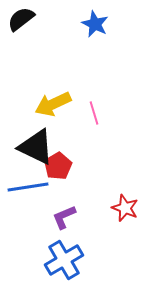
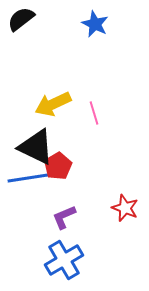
blue line: moved 9 px up
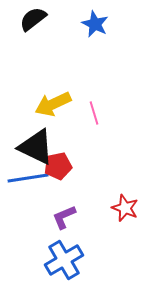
black semicircle: moved 12 px right
red pentagon: rotated 20 degrees clockwise
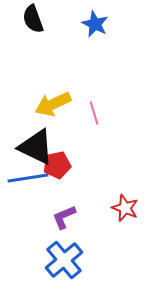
black semicircle: rotated 72 degrees counterclockwise
red pentagon: moved 1 px left, 1 px up
blue cross: rotated 9 degrees counterclockwise
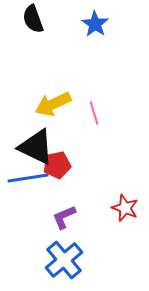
blue star: rotated 8 degrees clockwise
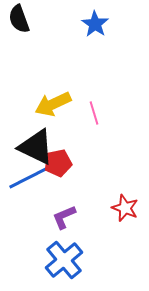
black semicircle: moved 14 px left
red pentagon: moved 1 px right, 2 px up
blue line: rotated 18 degrees counterclockwise
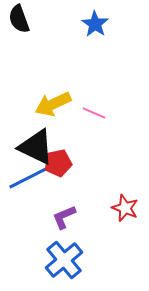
pink line: rotated 50 degrees counterclockwise
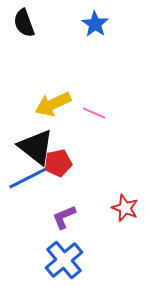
black semicircle: moved 5 px right, 4 px down
black triangle: rotated 12 degrees clockwise
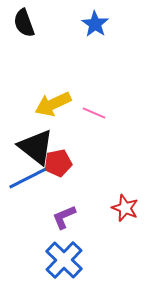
blue cross: rotated 6 degrees counterclockwise
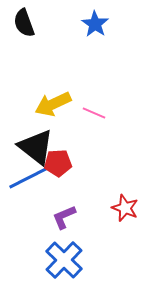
red pentagon: rotated 8 degrees clockwise
